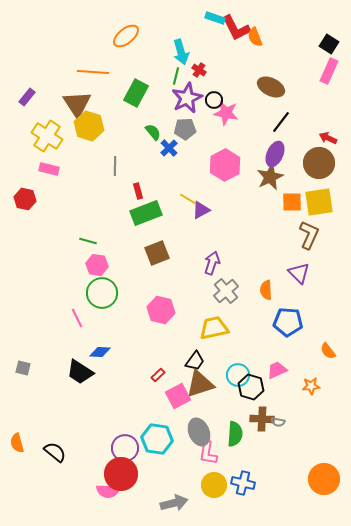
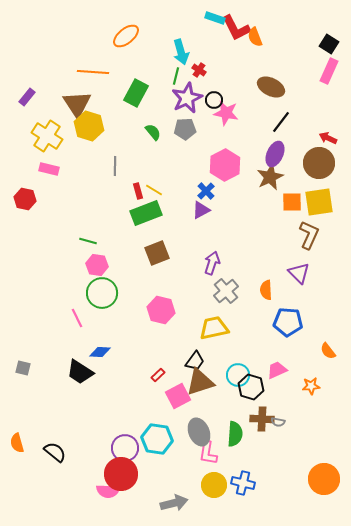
blue cross at (169, 148): moved 37 px right, 43 px down
yellow line at (188, 199): moved 34 px left, 9 px up
brown triangle at (200, 384): moved 2 px up
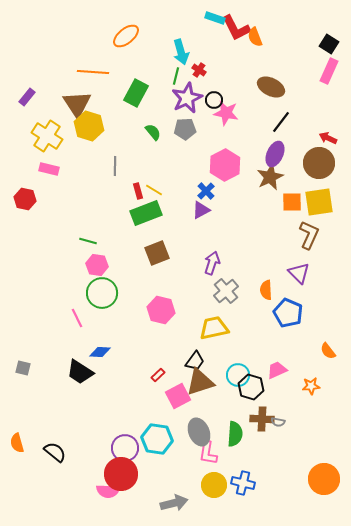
blue pentagon at (288, 322): moved 9 px up; rotated 20 degrees clockwise
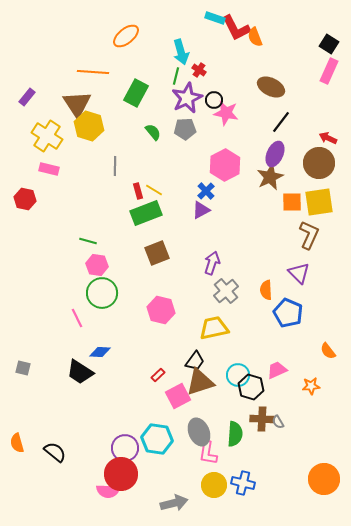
gray semicircle at (278, 422): rotated 48 degrees clockwise
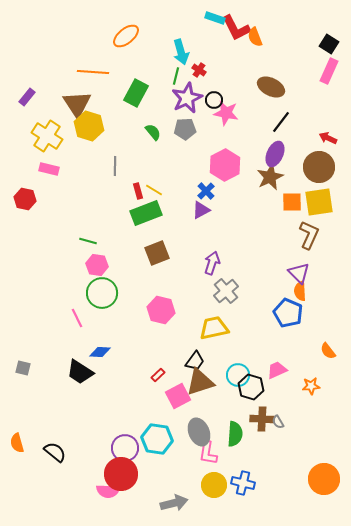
brown circle at (319, 163): moved 4 px down
orange semicircle at (266, 290): moved 34 px right, 1 px down
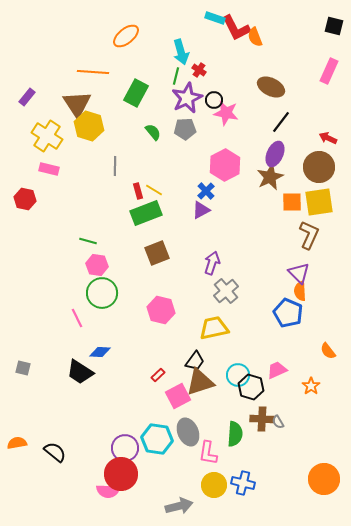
black square at (329, 44): moved 5 px right, 18 px up; rotated 18 degrees counterclockwise
orange star at (311, 386): rotated 30 degrees counterclockwise
gray ellipse at (199, 432): moved 11 px left
orange semicircle at (17, 443): rotated 96 degrees clockwise
gray arrow at (174, 503): moved 5 px right, 3 px down
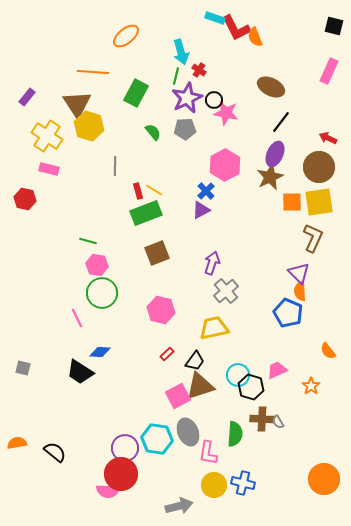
brown L-shape at (309, 235): moved 4 px right, 3 px down
red rectangle at (158, 375): moved 9 px right, 21 px up
brown triangle at (200, 382): moved 4 px down
